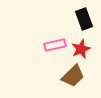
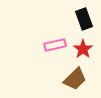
red star: moved 2 px right; rotated 12 degrees counterclockwise
brown trapezoid: moved 2 px right, 3 px down
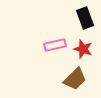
black rectangle: moved 1 px right, 1 px up
red star: rotated 18 degrees counterclockwise
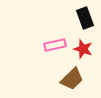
brown trapezoid: moved 3 px left
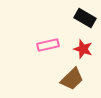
black rectangle: rotated 40 degrees counterclockwise
pink rectangle: moved 7 px left
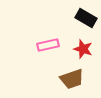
black rectangle: moved 1 px right
brown trapezoid: rotated 25 degrees clockwise
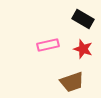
black rectangle: moved 3 px left, 1 px down
brown trapezoid: moved 3 px down
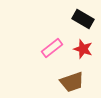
pink rectangle: moved 4 px right, 3 px down; rotated 25 degrees counterclockwise
